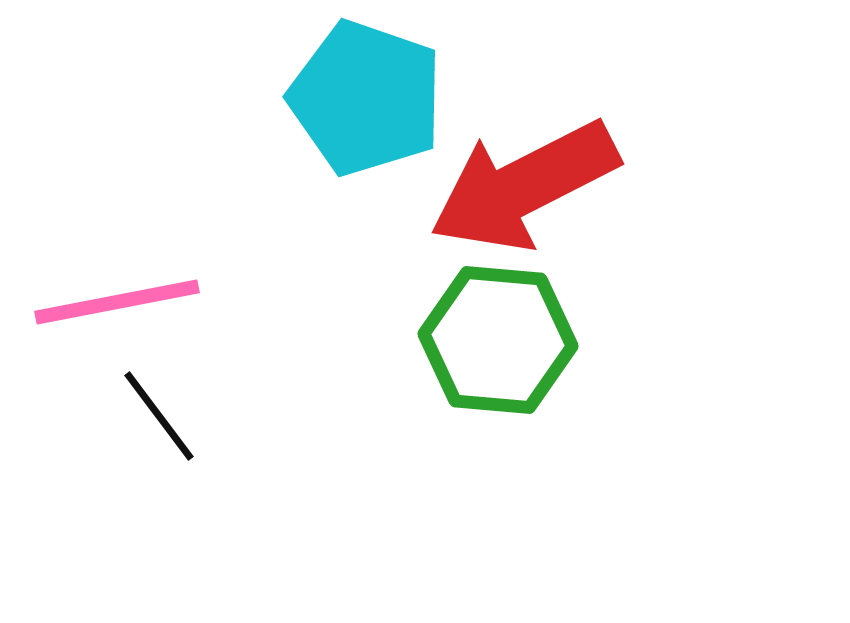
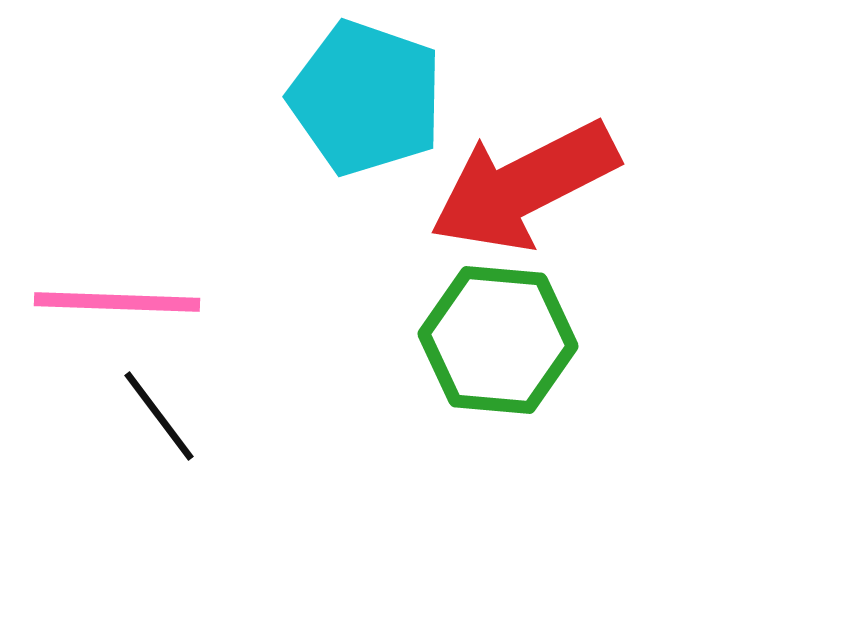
pink line: rotated 13 degrees clockwise
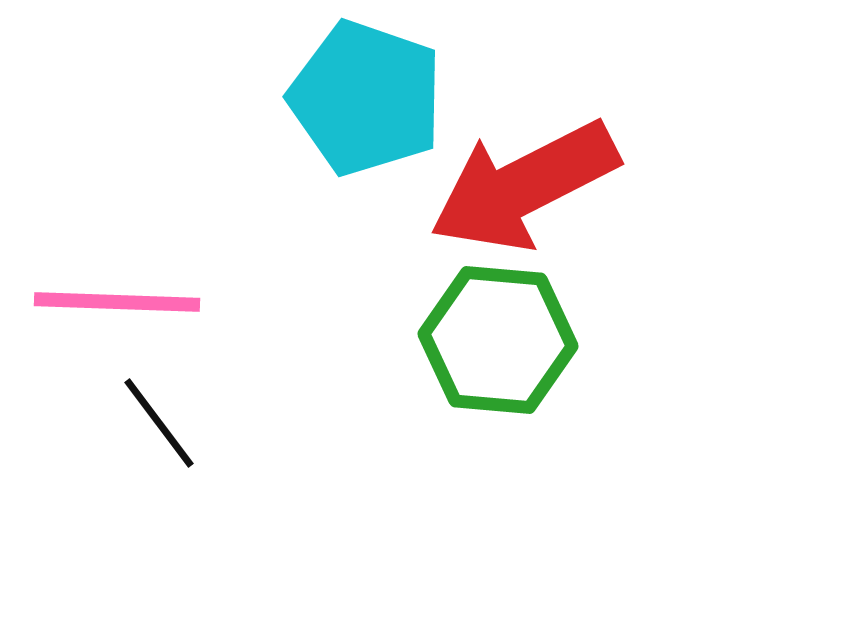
black line: moved 7 px down
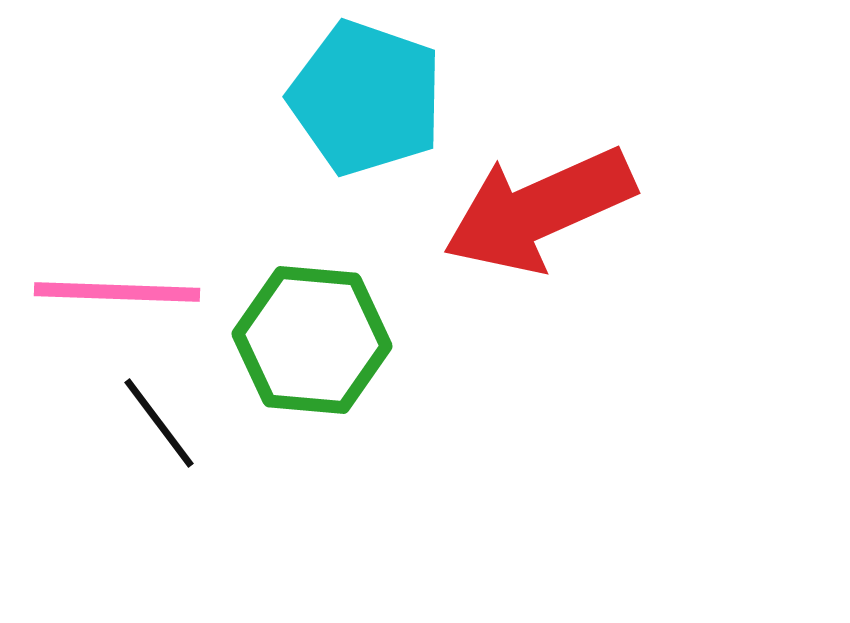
red arrow: moved 15 px right, 24 px down; rotated 3 degrees clockwise
pink line: moved 10 px up
green hexagon: moved 186 px left
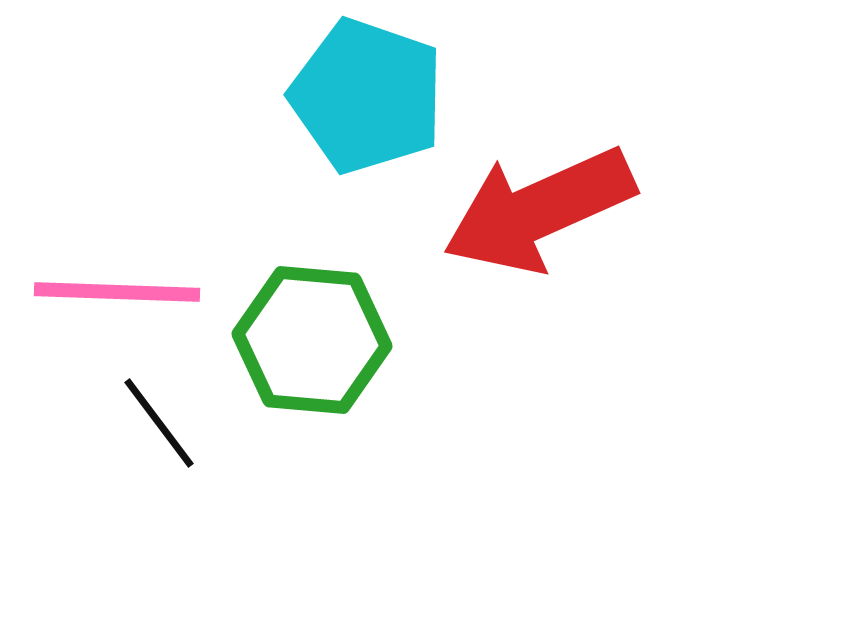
cyan pentagon: moved 1 px right, 2 px up
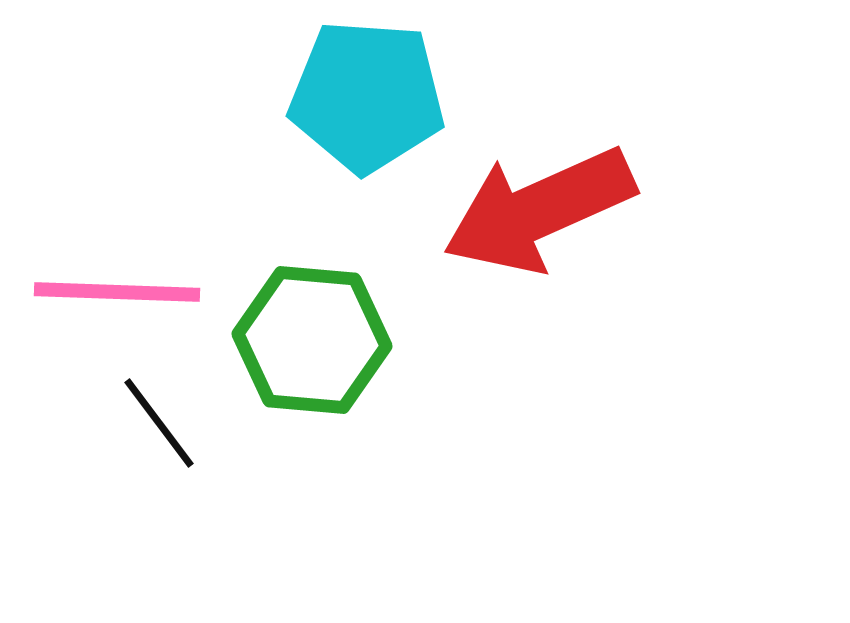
cyan pentagon: rotated 15 degrees counterclockwise
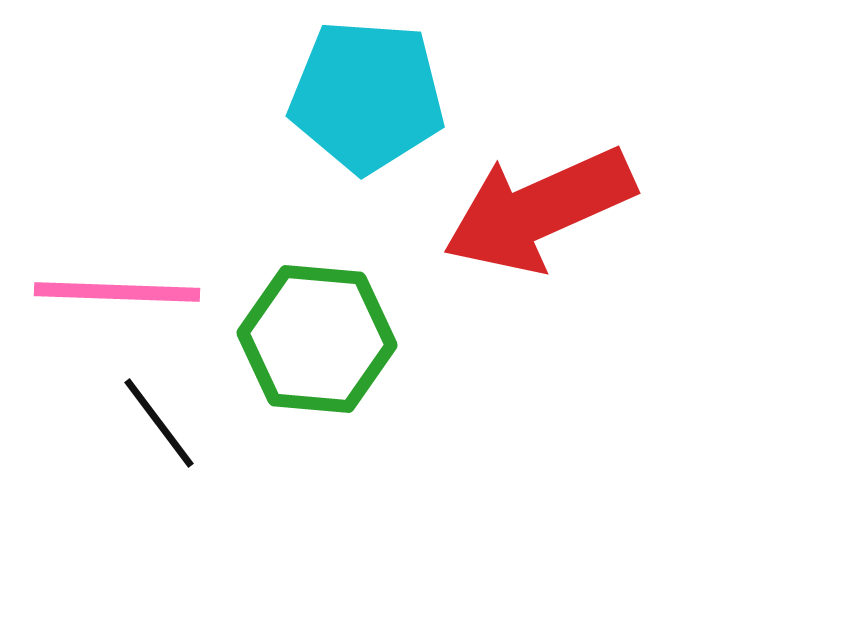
green hexagon: moved 5 px right, 1 px up
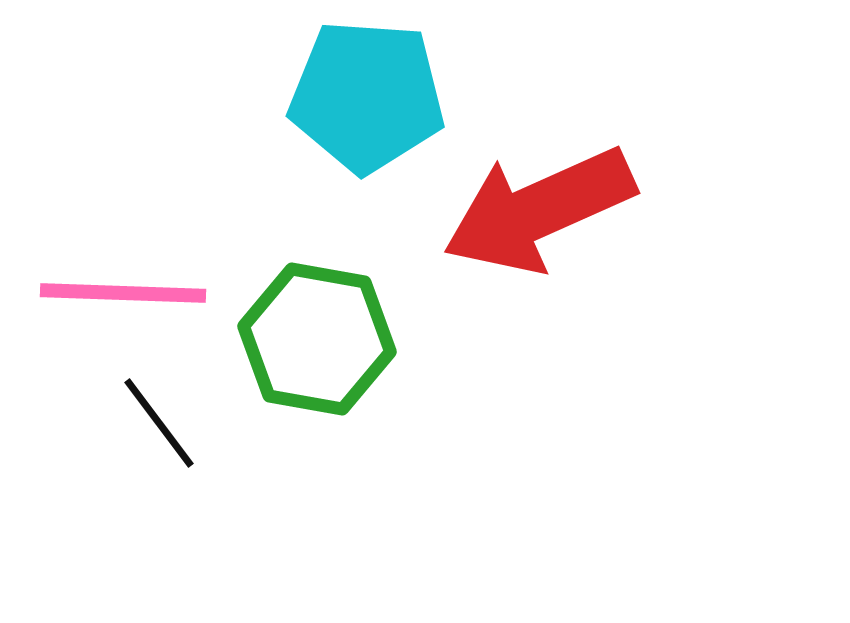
pink line: moved 6 px right, 1 px down
green hexagon: rotated 5 degrees clockwise
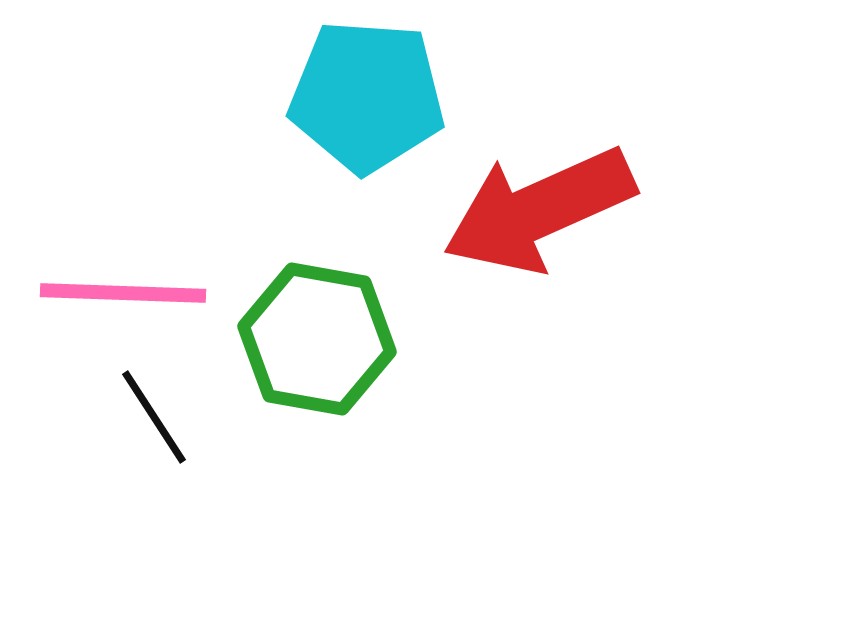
black line: moved 5 px left, 6 px up; rotated 4 degrees clockwise
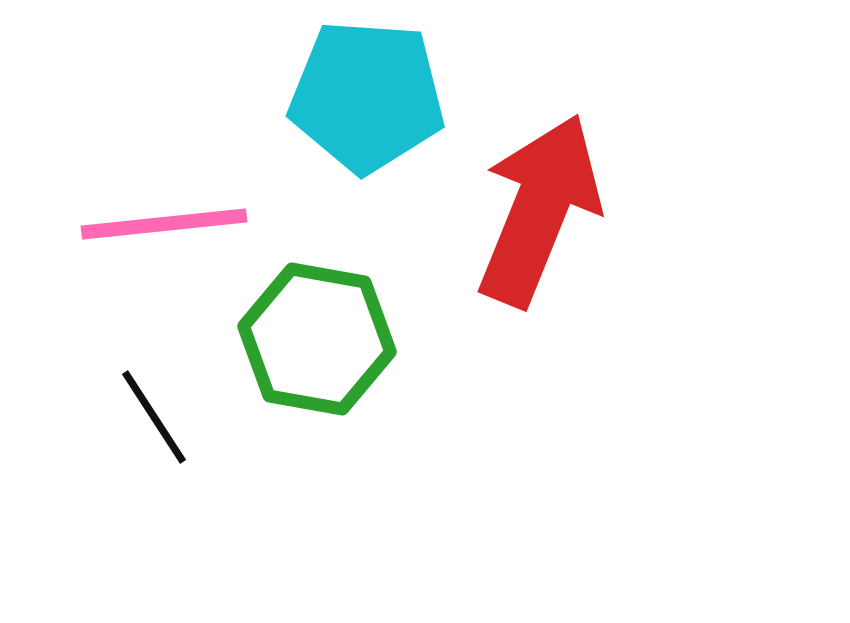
red arrow: rotated 136 degrees clockwise
pink line: moved 41 px right, 69 px up; rotated 8 degrees counterclockwise
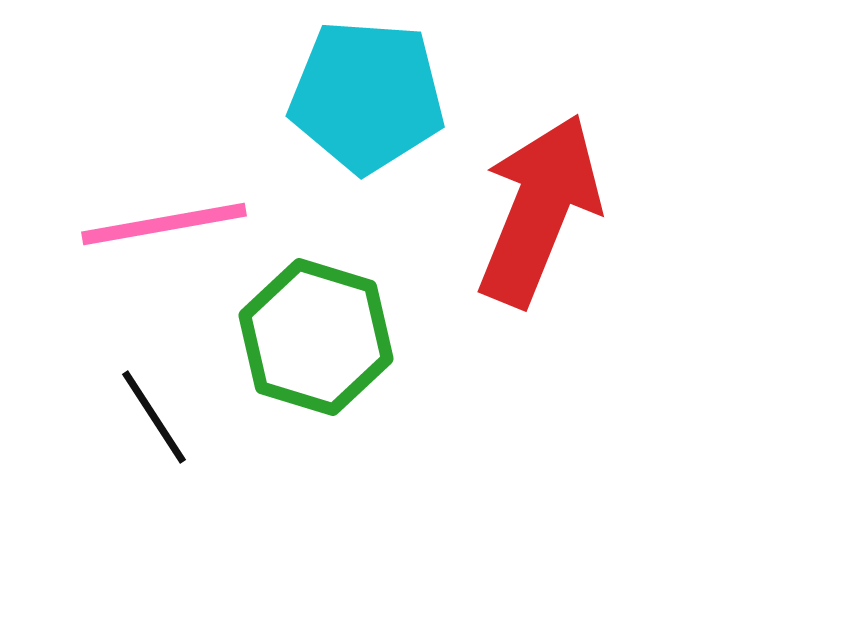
pink line: rotated 4 degrees counterclockwise
green hexagon: moved 1 px left, 2 px up; rotated 7 degrees clockwise
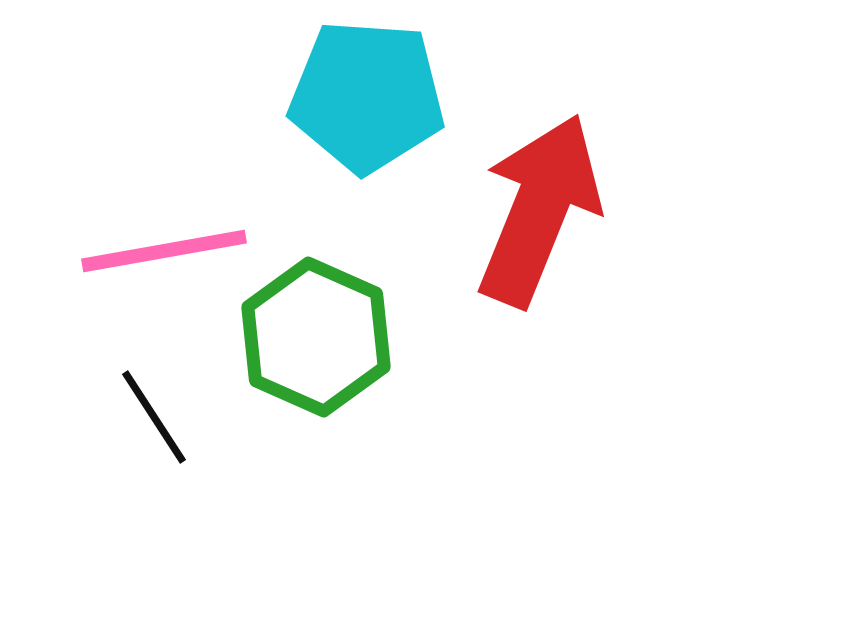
pink line: moved 27 px down
green hexagon: rotated 7 degrees clockwise
